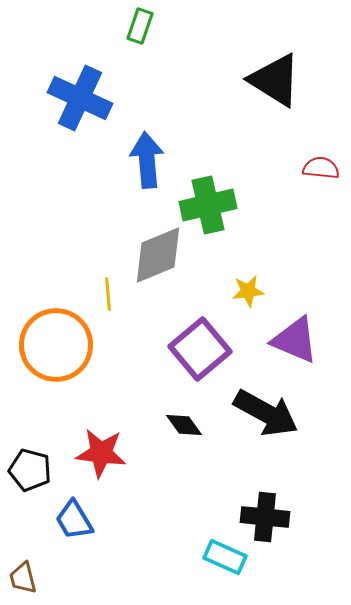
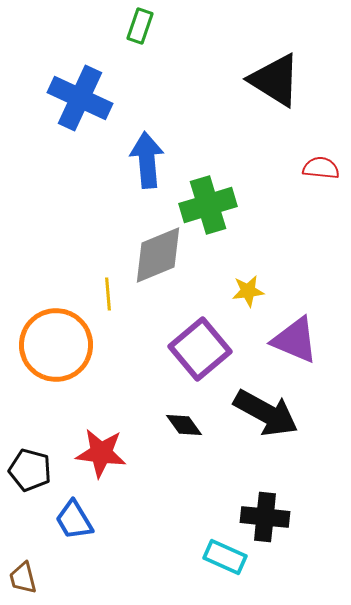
green cross: rotated 4 degrees counterclockwise
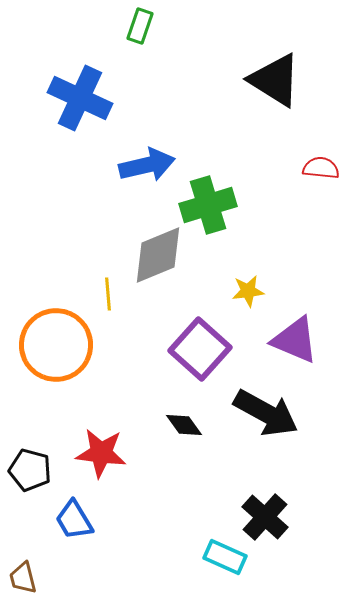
blue arrow: moved 5 px down; rotated 82 degrees clockwise
purple square: rotated 8 degrees counterclockwise
black cross: rotated 36 degrees clockwise
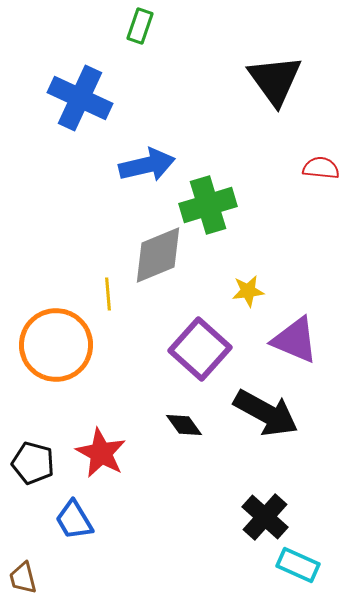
black triangle: rotated 22 degrees clockwise
red star: rotated 21 degrees clockwise
black pentagon: moved 3 px right, 7 px up
cyan rectangle: moved 73 px right, 8 px down
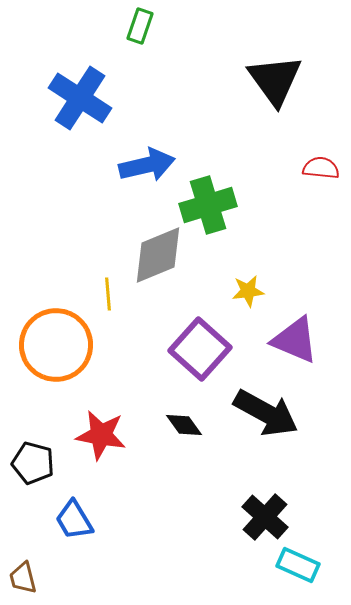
blue cross: rotated 8 degrees clockwise
red star: moved 18 px up; rotated 18 degrees counterclockwise
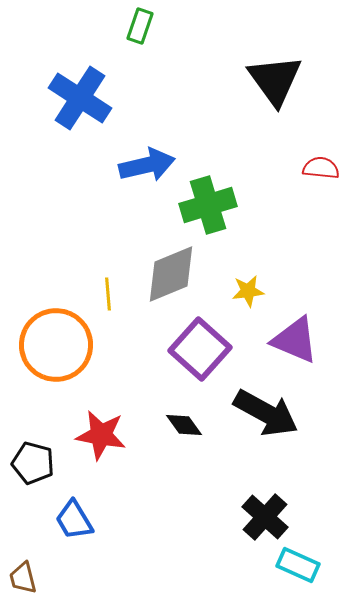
gray diamond: moved 13 px right, 19 px down
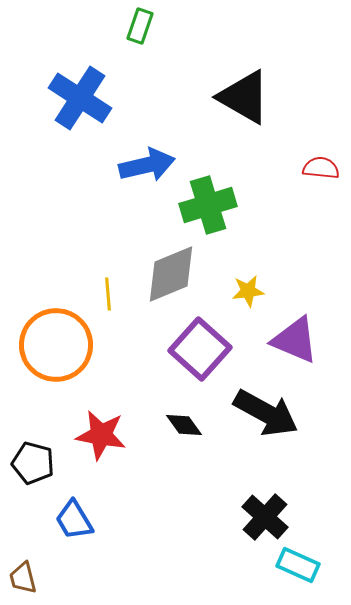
black triangle: moved 31 px left, 17 px down; rotated 24 degrees counterclockwise
